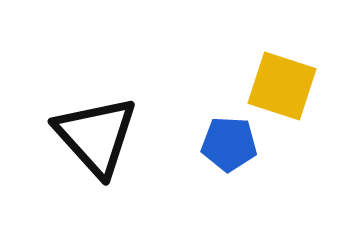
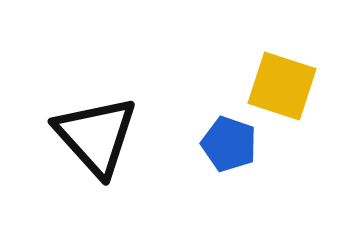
blue pentagon: rotated 16 degrees clockwise
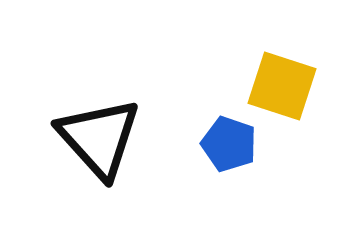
black triangle: moved 3 px right, 2 px down
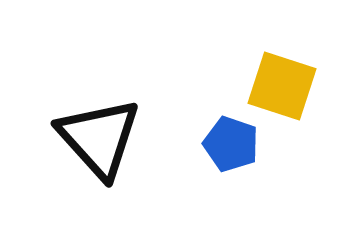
blue pentagon: moved 2 px right
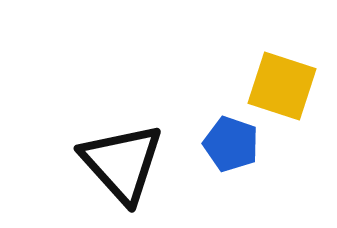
black triangle: moved 23 px right, 25 px down
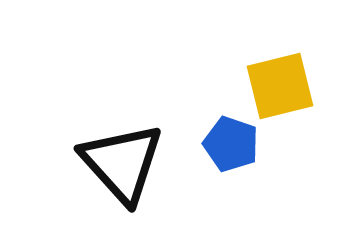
yellow square: moved 2 px left; rotated 32 degrees counterclockwise
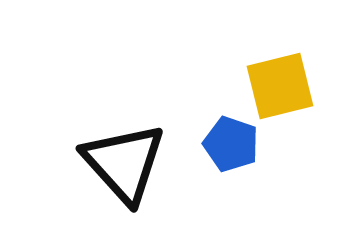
black triangle: moved 2 px right
